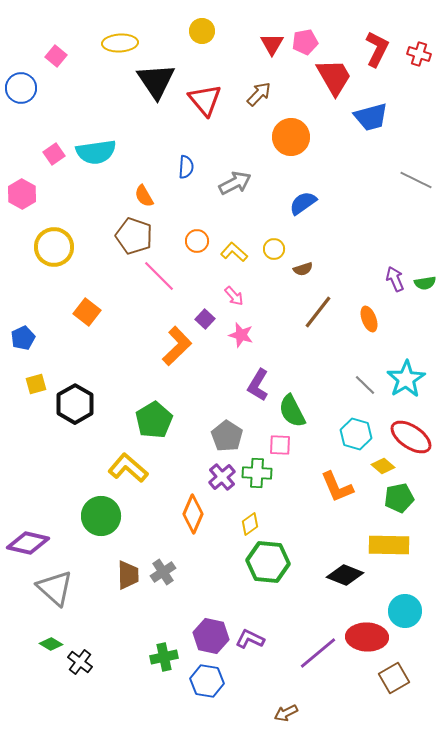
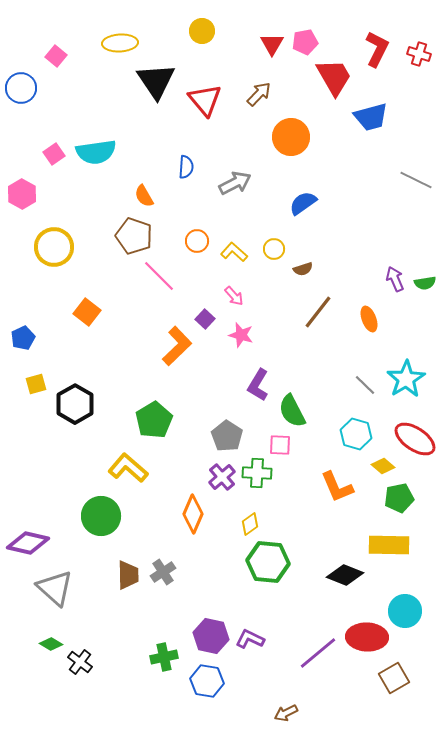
red ellipse at (411, 437): moved 4 px right, 2 px down
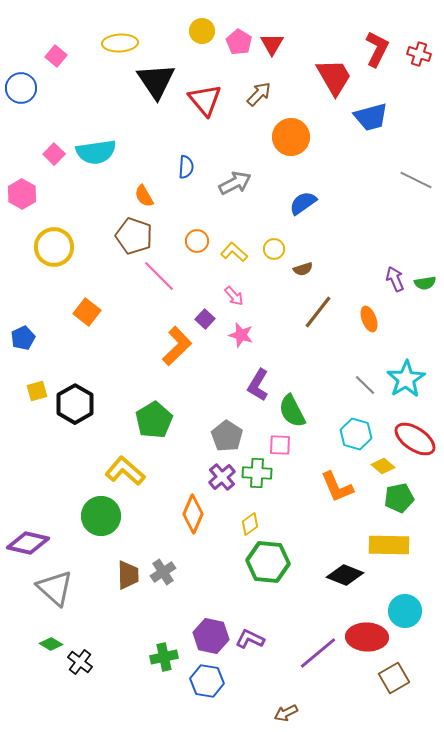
pink pentagon at (305, 42): moved 66 px left; rotated 30 degrees counterclockwise
pink square at (54, 154): rotated 10 degrees counterclockwise
yellow square at (36, 384): moved 1 px right, 7 px down
yellow L-shape at (128, 468): moved 3 px left, 3 px down
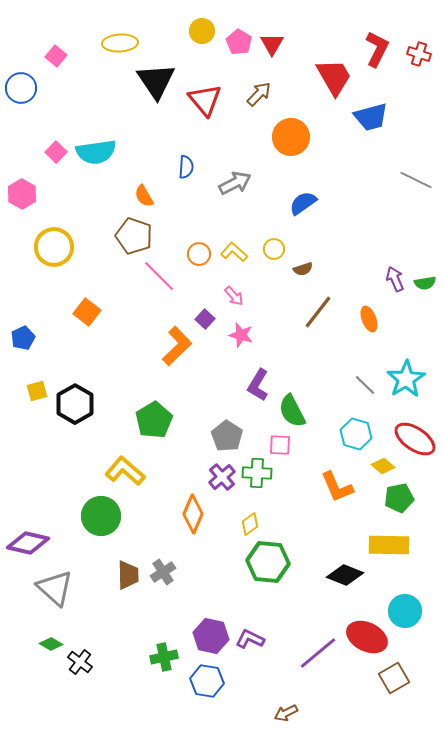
pink square at (54, 154): moved 2 px right, 2 px up
orange circle at (197, 241): moved 2 px right, 13 px down
red ellipse at (367, 637): rotated 24 degrees clockwise
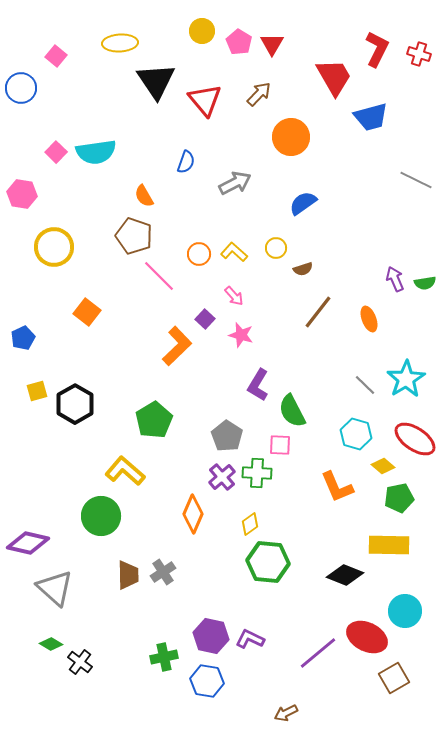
blue semicircle at (186, 167): moved 5 px up; rotated 15 degrees clockwise
pink hexagon at (22, 194): rotated 20 degrees counterclockwise
yellow circle at (274, 249): moved 2 px right, 1 px up
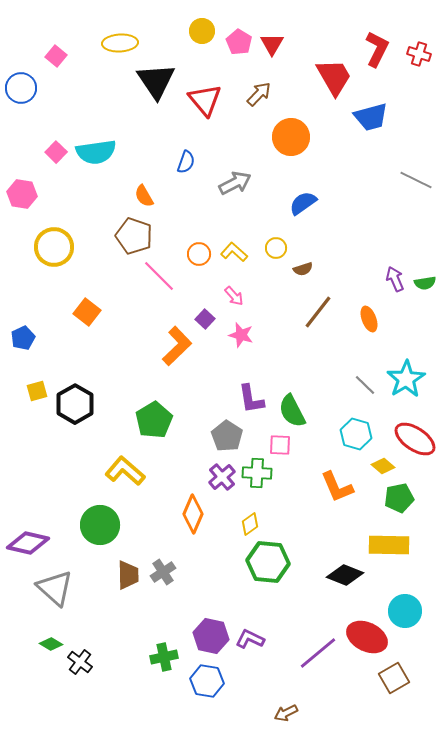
purple L-shape at (258, 385): moved 7 px left, 14 px down; rotated 40 degrees counterclockwise
green circle at (101, 516): moved 1 px left, 9 px down
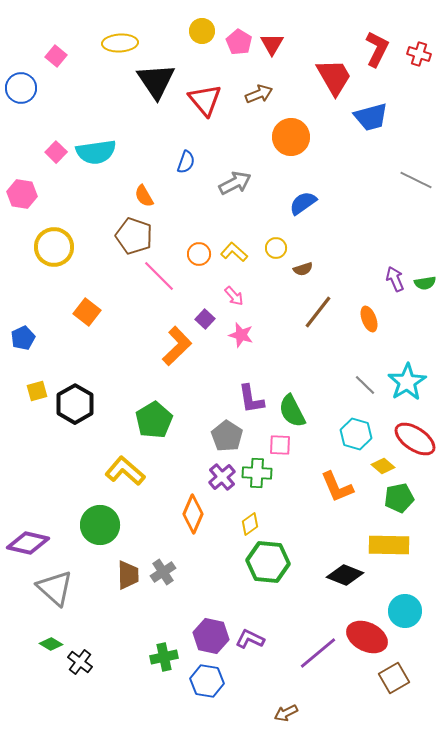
brown arrow at (259, 94): rotated 24 degrees clockwise
cyan star at (406, 379): moved 1 px right, 3 px down
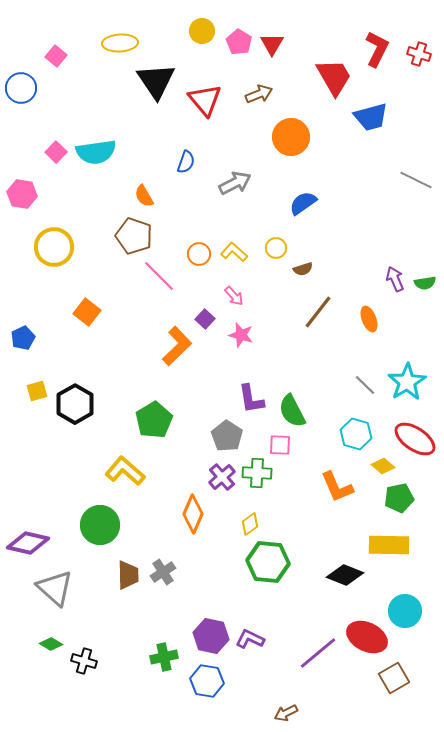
black cross at (80, 662): moved 4 px right, 1 px up; rotated 20 degrees counterclockwise
